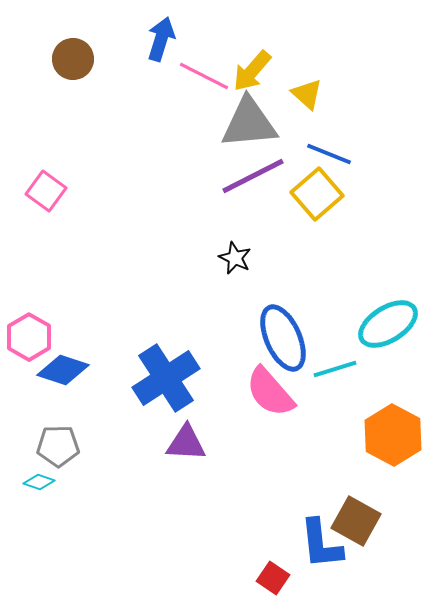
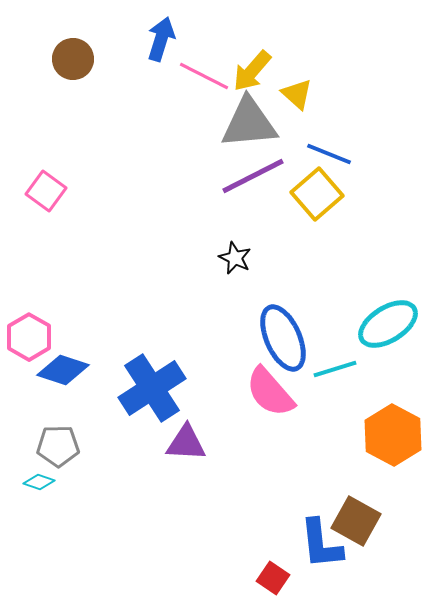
yellow triangle: moved 10 px left
blue cross: moved 14 px left, 10 px down
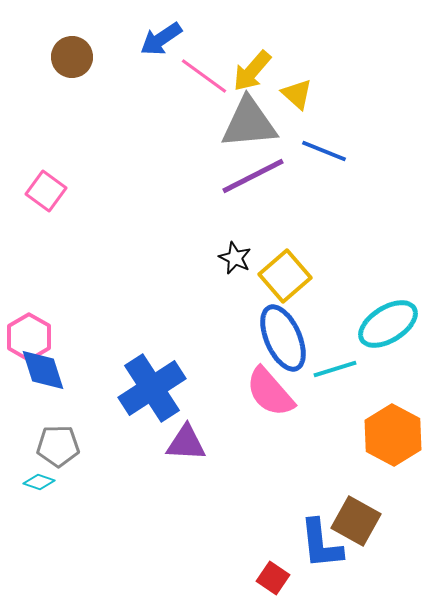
blue arrow: rotated 141 degrees counterclockwise
brown circle: moved 1 px left, 2 px up
pink line: rotated 9 degrees clockwise
blue line: moved 5 px left, 3 px up
yellow square: moved 32 px left, 82 px down
blue diamond: moved 20 px left; rotated 54 degrees clockwise
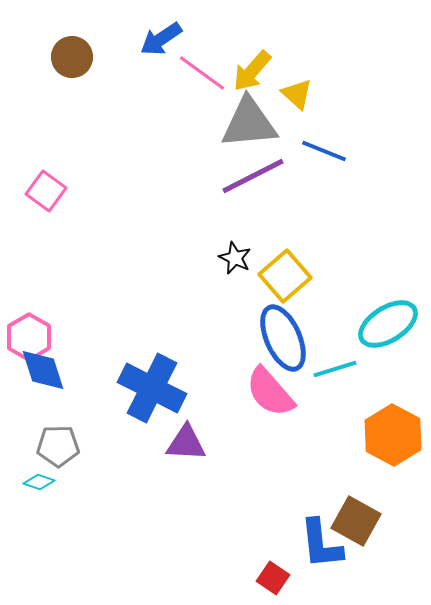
pink line: moved 2 px left, 3 px up
blue cross: rotated 30 degrees counterclockwise
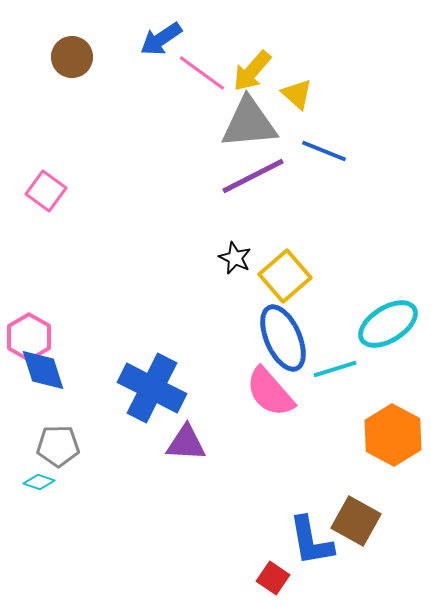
blue L-shape: moved 10 px left, 3 px up; rotated 4 degrees counterclockwise
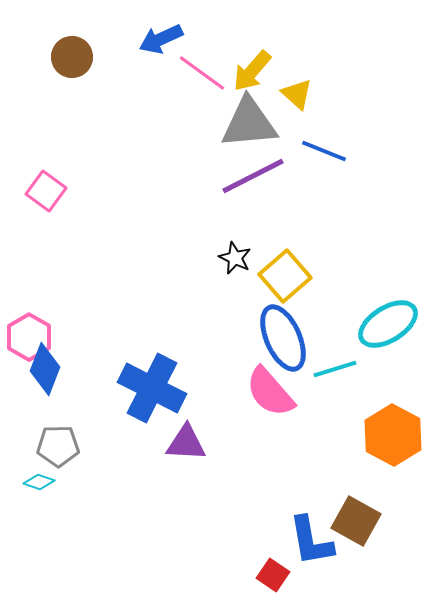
blue arrow: rotated 9 degrees clockwise
blue diamond: moved 2 px right, 1 px up; rotated 39 degrees clockwise
red square: moved 3 px up
